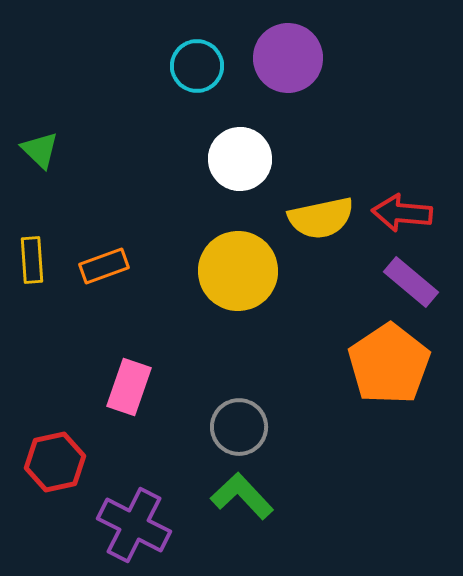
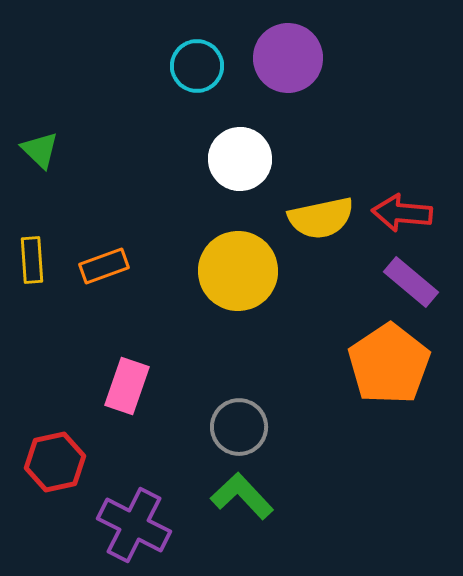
pink rectangle: moved 2 px left, 1 px up
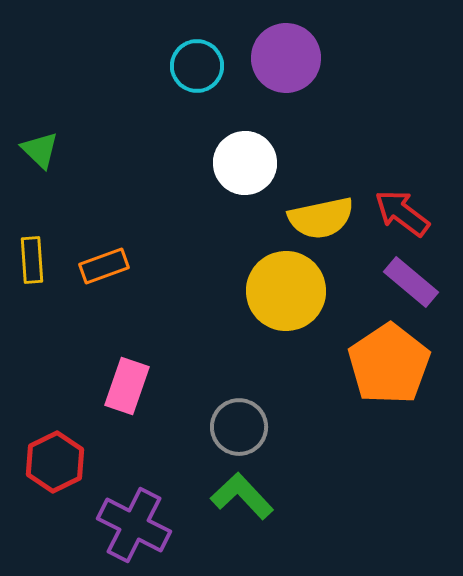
purple circle: moved 2 px left
white circle: moved 5 px right, 4 px down
red arrow: rotated 32 degrees clockwise
yellow circle: moved 48 px right, 20 px down
red hexagon: rotated 14 degrees counterclockwise
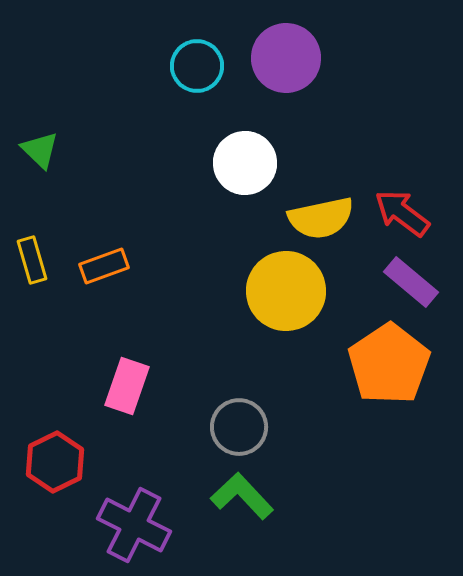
yellow rectangle: rotated 12 degrees counterclockwise
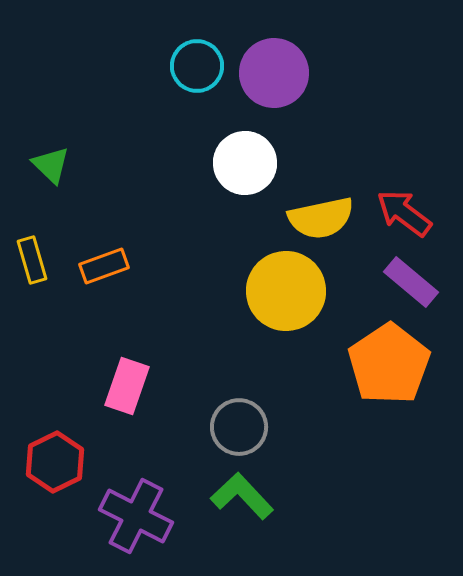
purple circle: moved 12 px left, 15 px down
green triangle: moved 11 px right, 15 px down
red arrow: moved 2 px right
purple cross: moved 2 px right, 9 px up
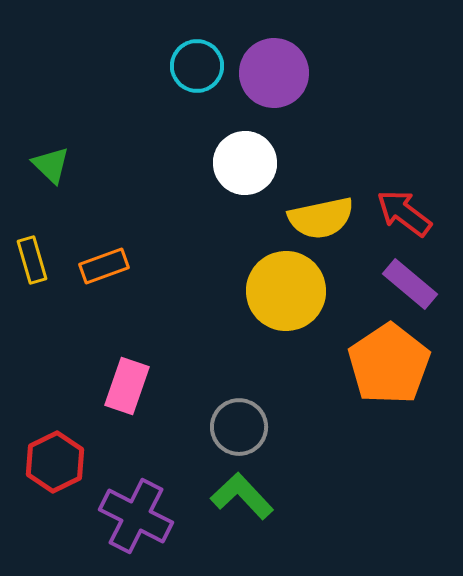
purple rectangle: moved 1 px left, 2 px down
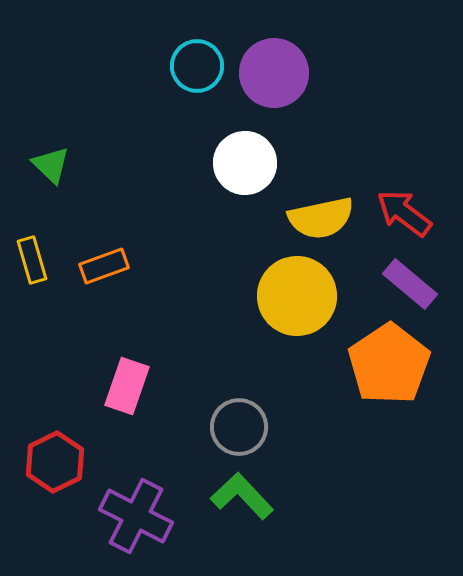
yellow circle: moved 11 px right, 5 px down
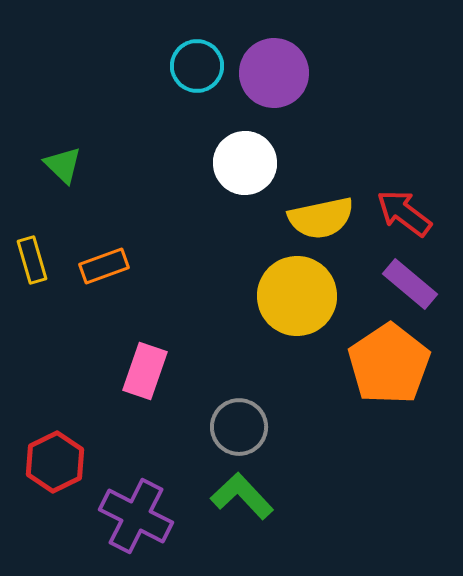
green triangle: moved 12 px right
pink rectangle: moved 18 px right, 15 px up
